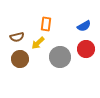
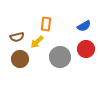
yellow arrow: moved 1 px left, 1 px up
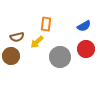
brown circle: moved 9 px left, 3 px up
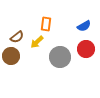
brown semicircle: rotated 24 degrees counterclockwise
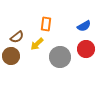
yellow arrow: moved 2 px down
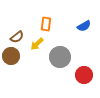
red circle: moved 2 px left, 26 px down
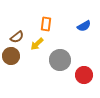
gray circle: moved 3 px down
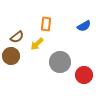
gray circle: moved 2 px down
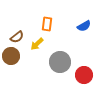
orange rectangle: moved 1 px right
